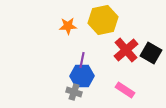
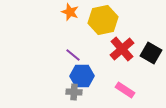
orange star: moved 2 px right, 14 px up; rotated 24 degrees clockwise
red cross: moved 4 px left, 1 px up
purple line: moved 9 px left, 5 px up; rotated 63 degrees counterclockwise
gray cross: rotated 14 degrees counterclockwise
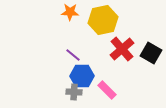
orange star: rotated 18 degrees counterclockwise
pink rectangle: moved 18 px left; rotated 12 degrees clockwise
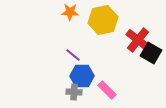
red cross: moved 16 px right, 9 px up; rotated 10 degrees counterclockwise
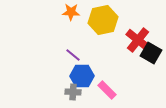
orange star: moved 1 px right
gray cross: moved 1 px left
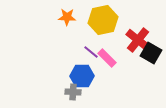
orange star: moved 4 px left, 5 px down
purple line: moved 18 px right, 3 px up
pink rectangle: moved 32 px up
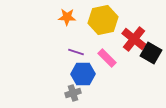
red cross: moved 4 px left, 1 px up
purple line: moved 15 px left; rotated 21 degrees counterclockwise
blue hexagon: moved 1 px right, 2 px up
gray cross: moved 1 px down; rotated 21 degrees counterclockwise
